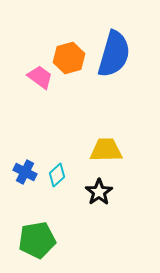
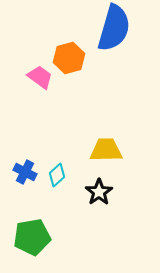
blue semicircle: moved 26 px up
green pentagon: moved 5 px left, 3 px up
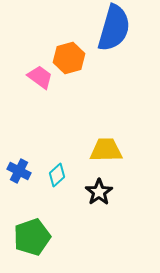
blue cross: moved 6 px left, 1 px up
green pentagon: rotated 9 degrees counterclockwise
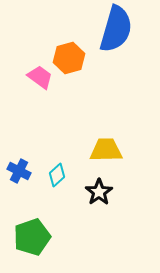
blue semicircle: moved 2 px right, 1 px down
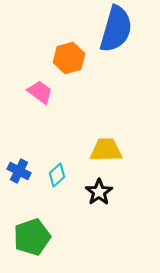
pink trapezoid: moved 15 px down
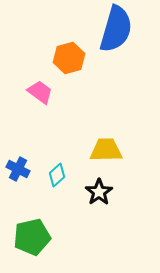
blue cross: moved 1 px left, 2 px up
green pentagon: rotated 6 degrees clockwise
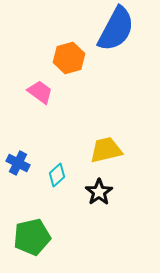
blue semicircle: rotated 12 degrees clockwise
yellow trapezoid: rotated 12 degrees counterclockwise
blue cross: moved 6 px up
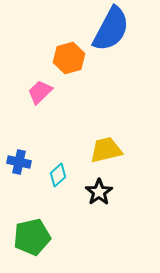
blue semicircle: moved 5 px left
pink trapezoid: rotated 80 degrees counterclockwise
blue cross: moved 1 px right, 1 px up; rotated 15 degrees counterclockwise
cyan diamond: moved 1 px right
